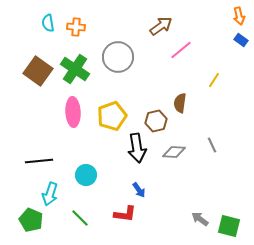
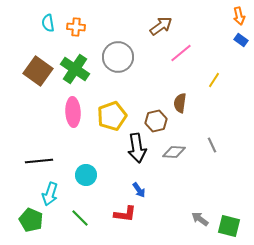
pink line: moved 3 px down
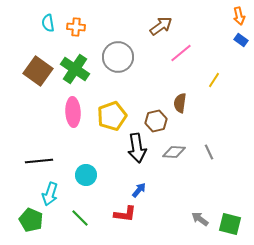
gray line: moved 3 px left, 7 px down
blue arrow: rotated 105 degrees counterclockwise
green square: moved 1 px right, 2 px up
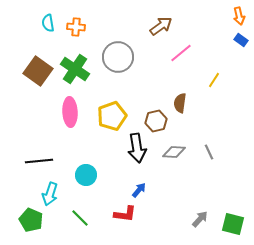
pink ellipse: moved 3 px left
gray arrow: rotated 96 degrees clockwise
green square: moved 3 px right
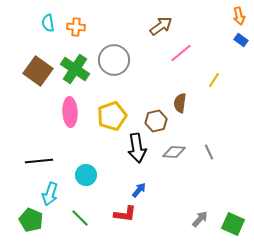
gray circle: moved 4 px left, 3 px down
green square: rotated 10 degrees clockwise
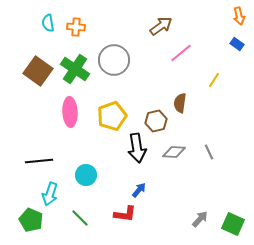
blue rectangle: moved 4 px left, 4 px down
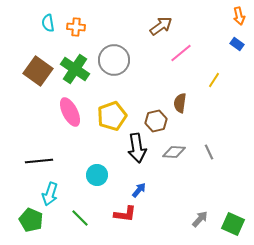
pink ellipse: rotated 24 degrees counterclockwise
cyan circle: moved 11 px right
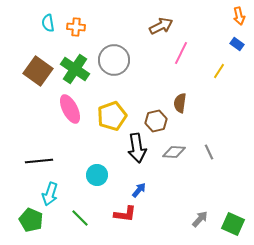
brown arrow: rotated 10 degrees clockwise
pink line: rotated 25 degrees counterclockwise
yellow line: moved 5 px right, 9 px up
pink ellipse: moved 3 px up
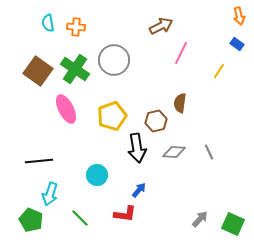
pink ellipse: moved 4 px left
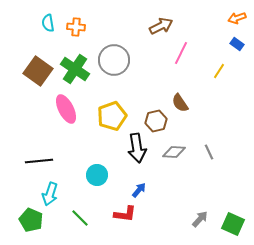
orange arrow: moved 2 px left, 2 px down; rotated 84 degrees clockwise
brown semicircle: rotated 42 degrees counterclockwise
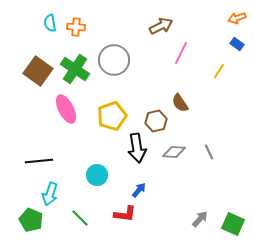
cyan semicircle: moved 2 px right
